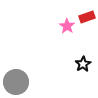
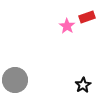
black star: moved 21 px down
gray circle: moved 1 px left, 2 px up
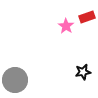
pink star: moved 1 px left
black star: moved 13 px up; rotated 21 degrees clockwise
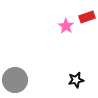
black star: moved 7 px left, 8 px down
